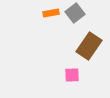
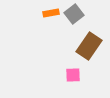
gray square: moved 1 px left, 1 px down
pink square: moved 1 px right
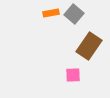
gray square: rotated 12 degrees counterclockwise
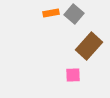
brown rectangle: rotated 8 degrees clockwise
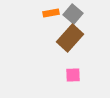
gray square: moved 1 px left
brown rectangle: moved 19 px left, 8 px up
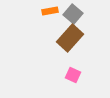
orange rectangle: moved 1 px left, 2 px up
pink square: rotated 28 degrees clockwise
